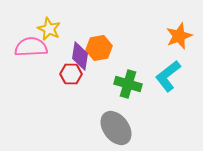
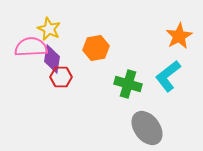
orange star: rotated 8 degrees counterclockwise
orange hexagon: moved 3 px left
purple diamond: moved 28 px left, 3 px down
red hexagon: moved 10 px left, 3 px down
gray ellipse: moved 31 px right
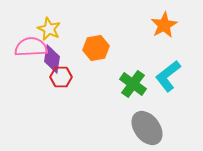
orange star: moved 15 px left, 11 px up
green cross: moved 5 px right; rotated 20 degrees clockwise
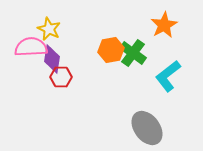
orange hexagon: moved 15 px right, 2 px down
green cross: moved 31 px up
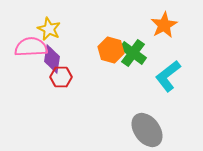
orange hexagon: rotated 25 degrees clockwise
gray ellipse: moved 2 px down
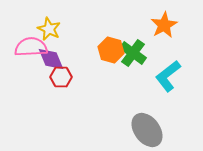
purple diamond: moved 1 px left; rotated 32 degrees counterclockwise
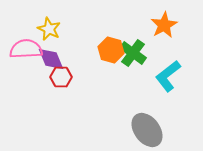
pink semicircle: moved 5 px left, 2 px down
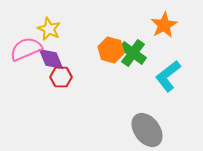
pink semicircle: rotated 20 degrees counterclockwise
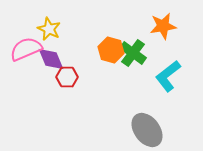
orange star: moved 1 px left, 1 px down; rotated 20 degrees clockwise
red hexagon: moved 6 px right
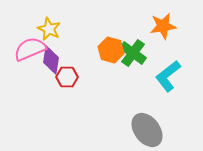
pink semicircle: moved 4 px right
purple diamond: moved 1 px down; rotated 32 degrees clockwise
